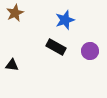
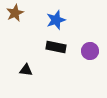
blue star: moved 9 px left
black rectangle: rotated 18 degrees counterclockwise
black triangle: moved 14 px right, 5 px down
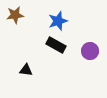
brown star: moved 2 px down; rotated 18 degrees clockwise
blue star: moved 2 px right, 1 px down
black rectangle: moved 2 px up; rotated 18 degrees clockwise
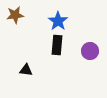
blue star: rotated 18 degrees counterclockwise
black rectangle: moved 1 px right; rotated 66 degrees clockwise
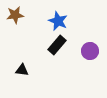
blue star: rotated 12 degrees counterclockwise
black rectangle: rotated 36 degrees clockwise
black triangle: moved 4 px left
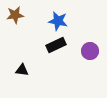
blue star: rotated 12 degrees counterclockwise
black rectangle: moved 1 px left; rotated 24 degrees clockwise
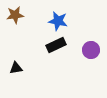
purple circle: moved 1 px right, 1 px up
black triangle: moved 6 px left, 2 px up; rotated 16 degrees counterclockwise
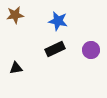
black rectangle: moved 1 px left, 4 px down
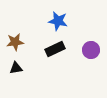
brown star: moved 27 px down
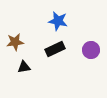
black triangle: moved 8 px right, 1 px up
